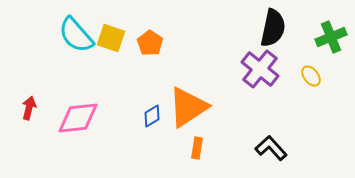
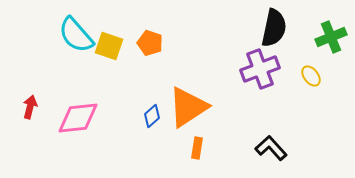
black semicircle: moved 1 px right
yellow square: moved 2 px left, 8 px down
orange pentagon: rotated 15 degrees counterclockwise
purple cross: rotated 30 degrees clockwise
red arrow: moved 1 px right, 1 px up
blue diamond: rotated 10 degrees counterclockwise
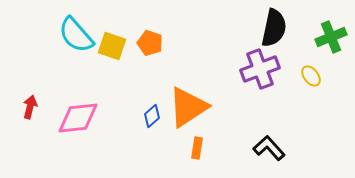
yellow square: moved 3 px right
black L-shape: moved 2 px left
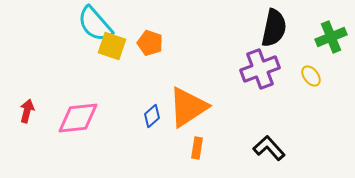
cyan semicircle: moved 19 px right, 11 px up
red arrow: moved 3 px left, 4 px down
